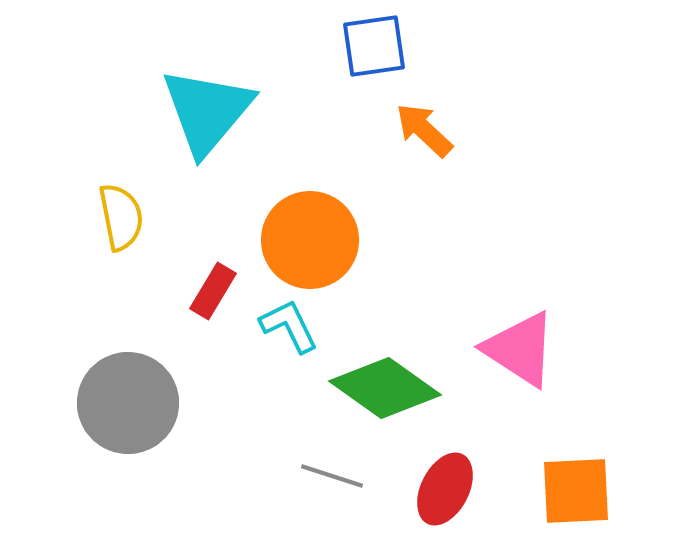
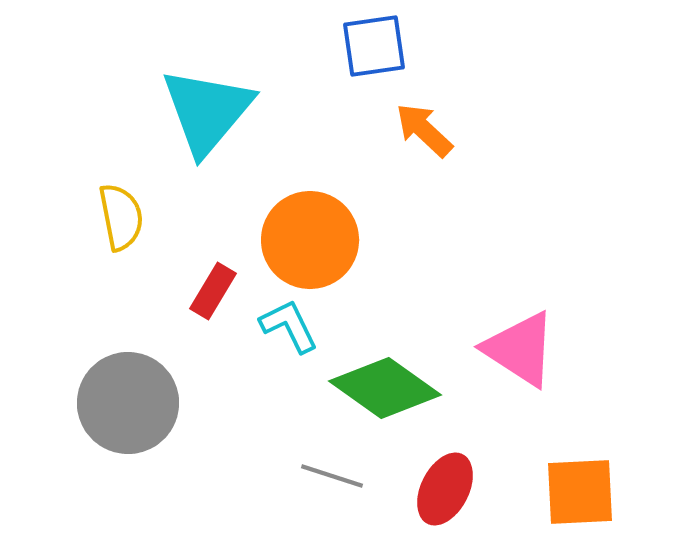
orange square: moved 4 px right, 1 px down
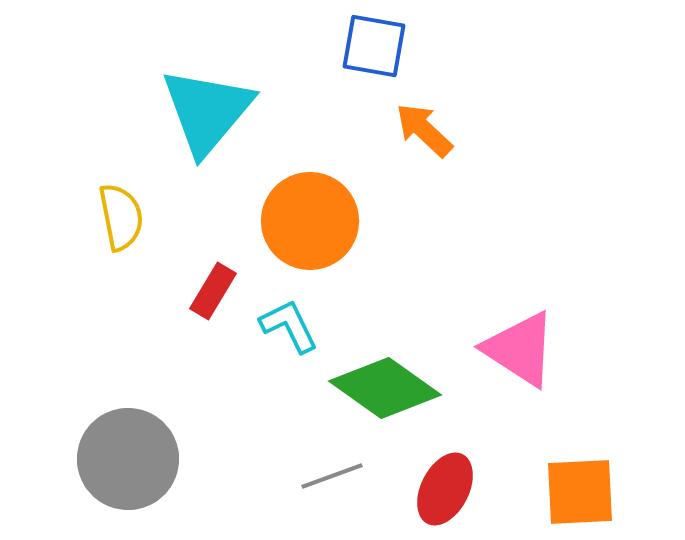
blue square: rotated 18 degrees clockwise
orange circle: moved 19 px up
gray circle: moved 56 px down
gray line: rotated 38 degrees counterclockwise
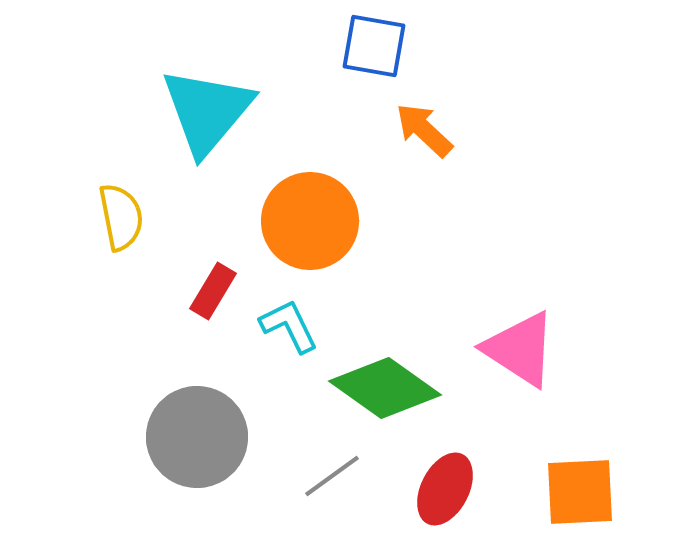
gray circle: moved 69 px right, 22 px up
gray line: rotated 16 degrees counterclockwise
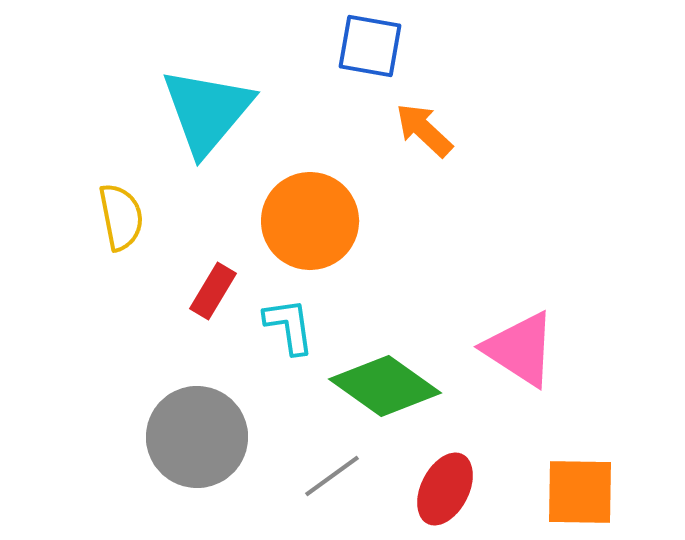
blue square: moved 4 px left
cyan L-shape: rotated 18 degrees clockwise
green diamond: moved 2 px up
orange square: rotated 4 degrees clockwise
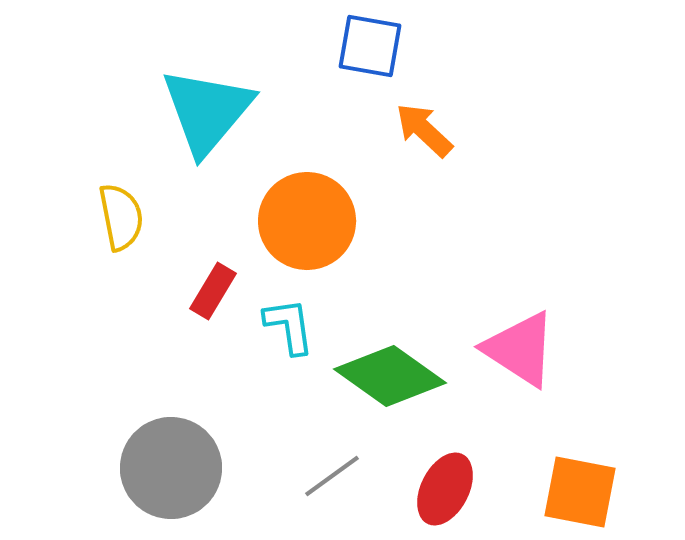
orange circle: moved 3 px left
green diamond: moved 5 px right, 10 px up
gray circle: moved 26 px left, 31 px down
orange square: rotated 10 degrees clockwise
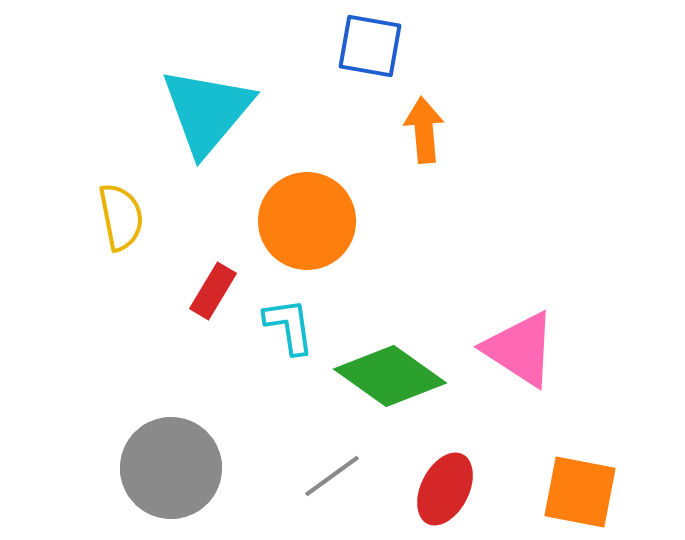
orange arrow: rotated 42 degrees clockwise
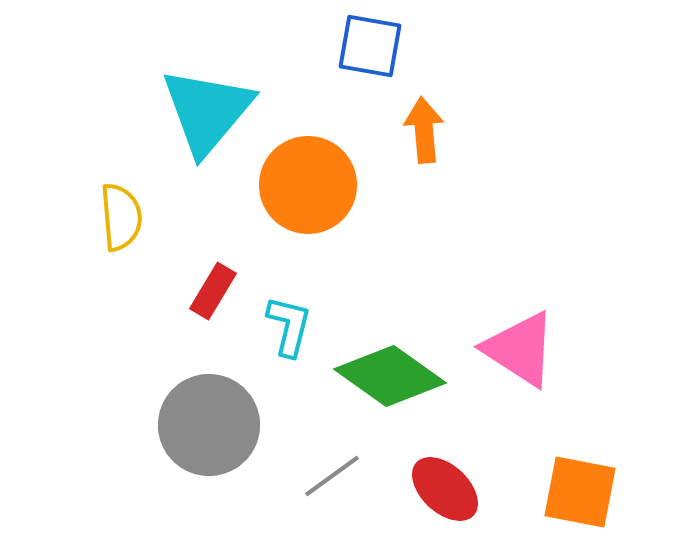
yellow semicircle: rotated 6 degrees clockwise
orange circle: moved 1 px right, 36 px up
cyan L-shape: rotated 22 degrees clockwise
gray circle: moved 38 px right, 43 px up
red ellipse: rotated 74 degrees counterclockwise
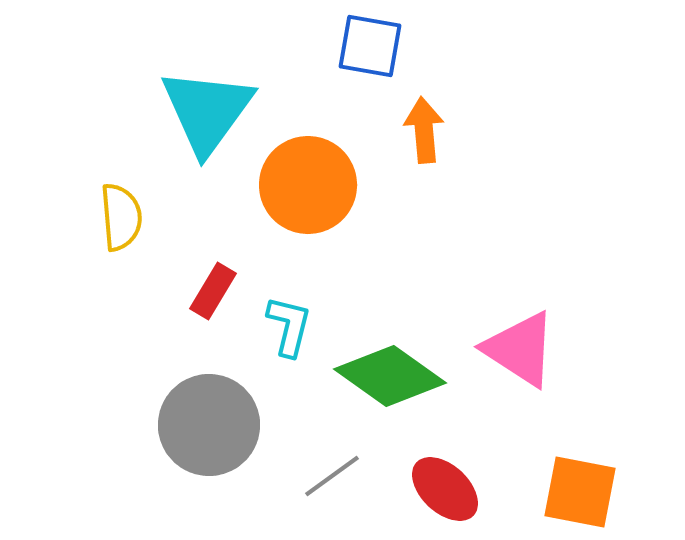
cyan triangle: rotated 4 degrees counterclockwise
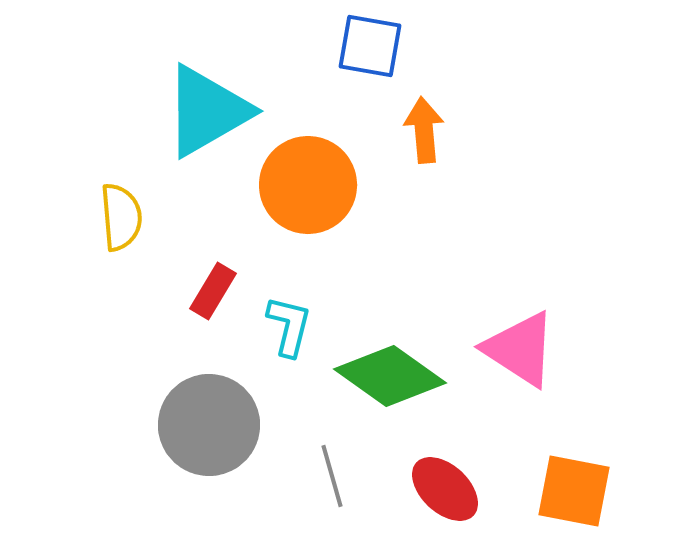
cyan triangle: rotated 24 degrees clockwise
gray line: rotated 70 degrees counterclockwise
orange square: moved 6 px left, 1 px up
